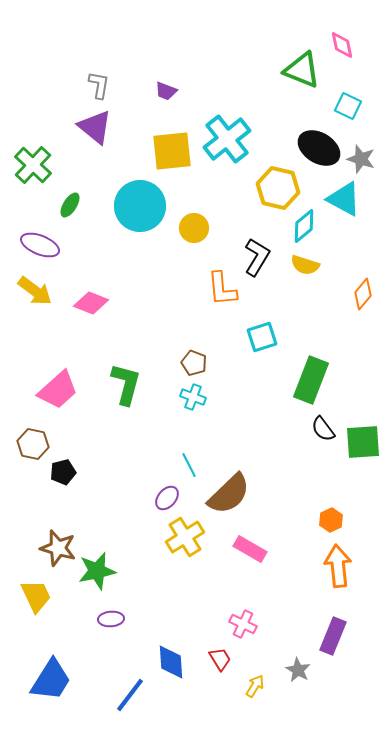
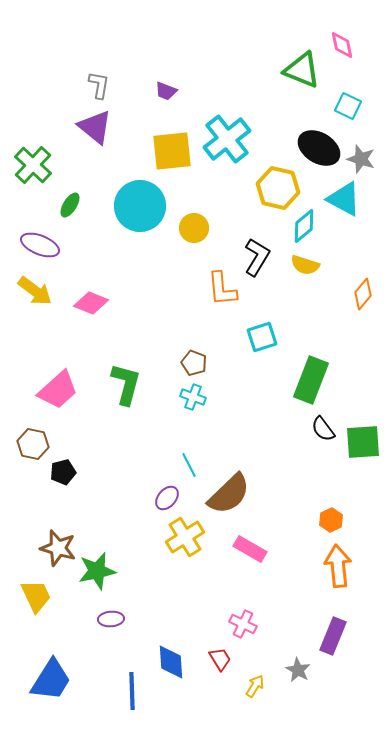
blue line at (130, 695): moved 2 px right, 4 px up; rotated 39 degrees counterclockwise
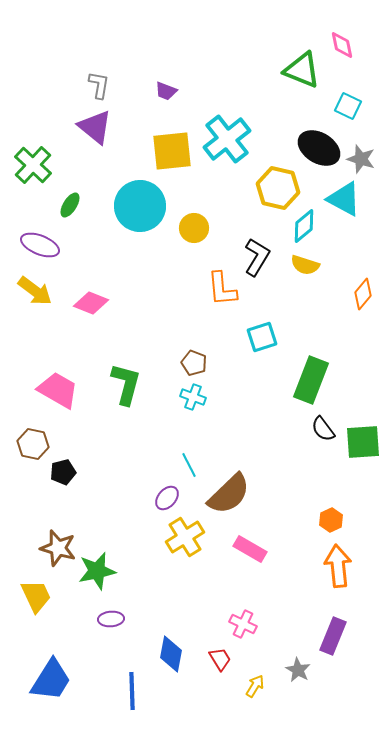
pink trapezoid at (58, 390): rotated 108 degrees counterclockwise
blue diamond at (171, 662): moved 8 px up; rotated 15 degrees clockwise
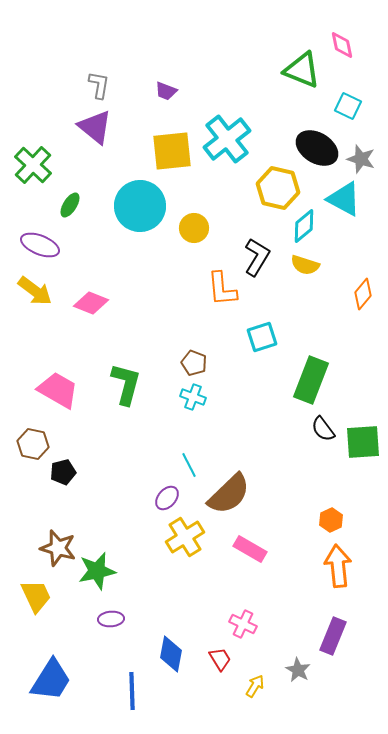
black ellipse at (319, 148): moved 2 px left
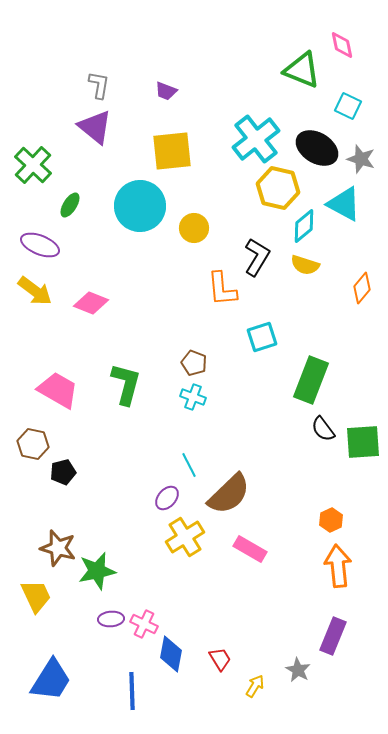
cyan cross at (227, 139): moved 29 px right
cyan triangle at (344, 199): moved 5 px down
orange diamond at (363, 294): moved 1 px left, 6 px up
pink cross at (243, 624): moved 99 px left
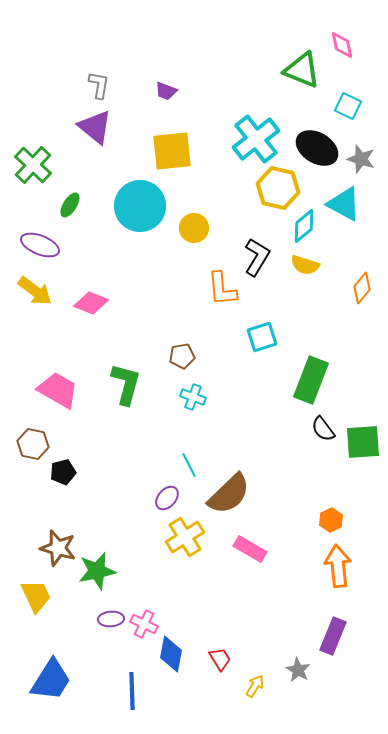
brown pentagon at (194, 363): moved 12 px left, 7 px up; rotated 30 degrees counterclockwise
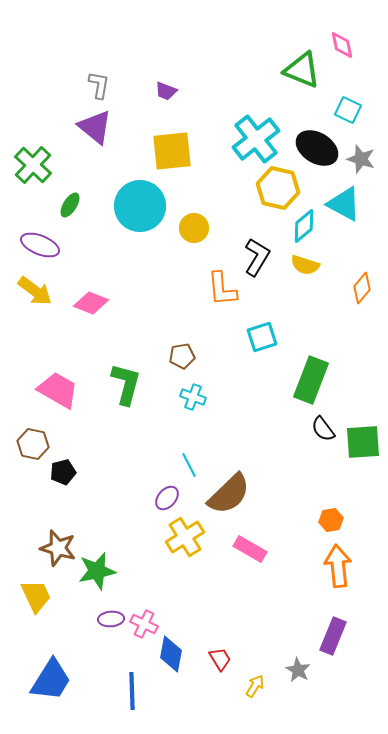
cyan square at (348, 106): moved 4 px down
orange hexagon at (331, 520): rotated 15 degrees clockwise
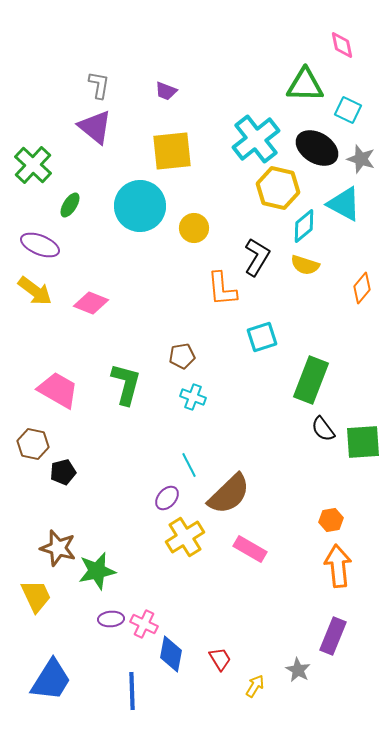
green triangle at (302, 70): moved 3 px right, 15 px down; rotated 21 degrees counterclockwise
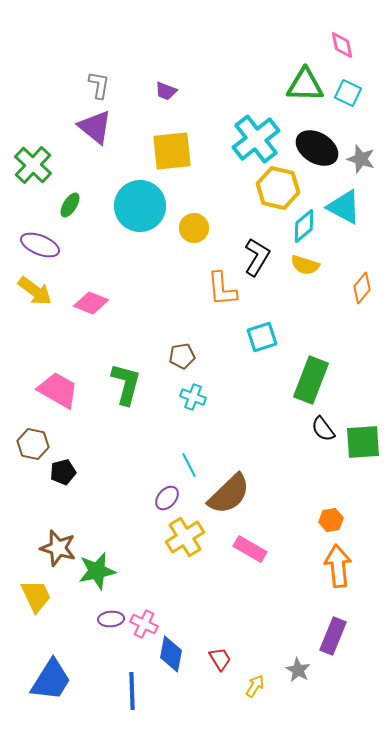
cyan square at (348, 110): moved 17 px up
cyan triangle at (344, 204): moved 3 px down
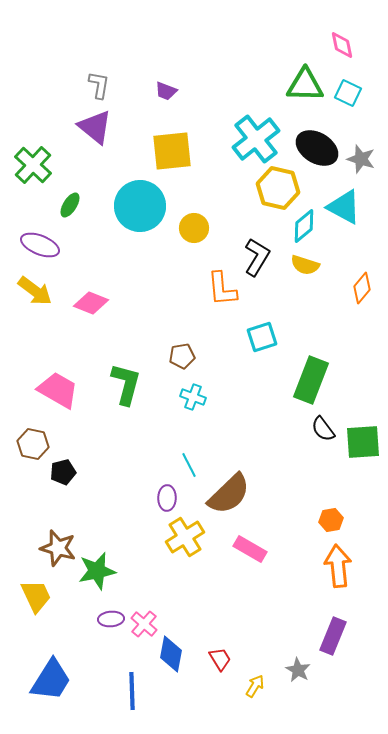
purple ellipse at (167, 498): rotated 40 degrees counterclockwise
pink cross at (144, 624): rotated 16 degrees clockwise
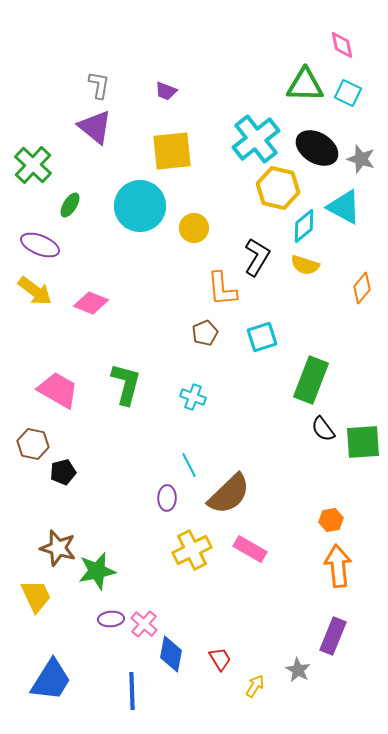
brown pentagon at (182, 356): moved 23 px right, 23 px up; rotated 15 degrees counterclockwise
yellow cross at (185, 537): moved 7 px right, 13 px down; rotated 6 degrees clockwise
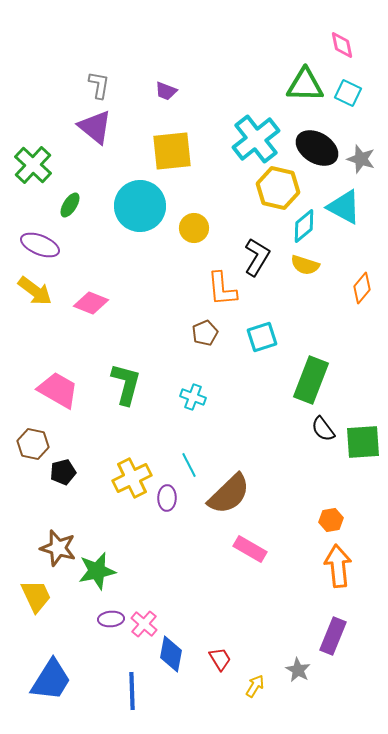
yellow cross at (192, 550): moved 60 px left, 72 px up
